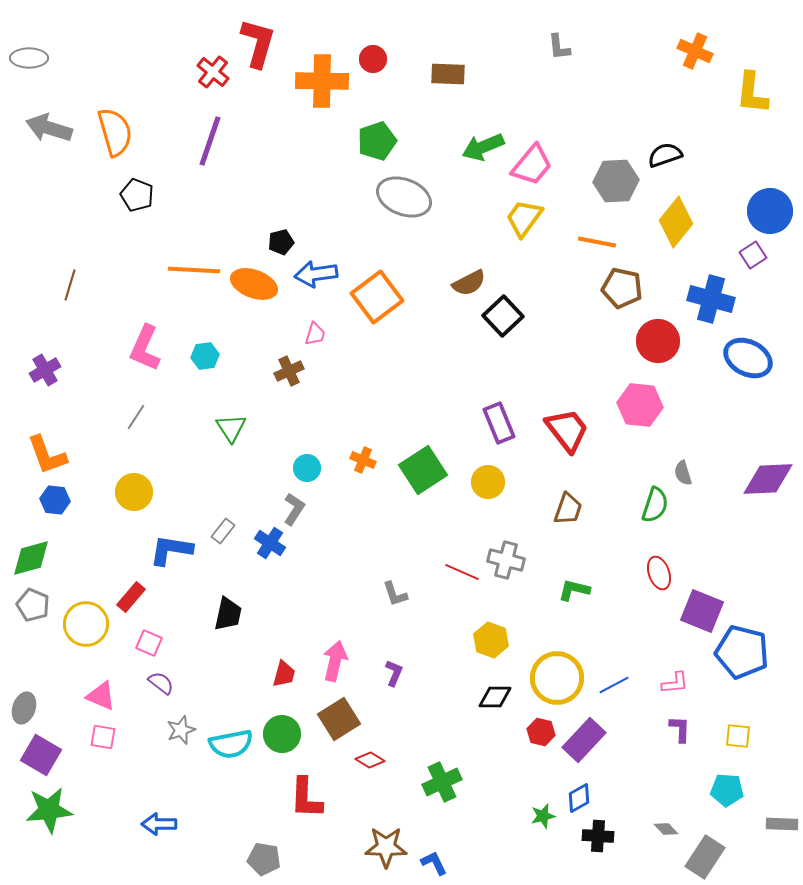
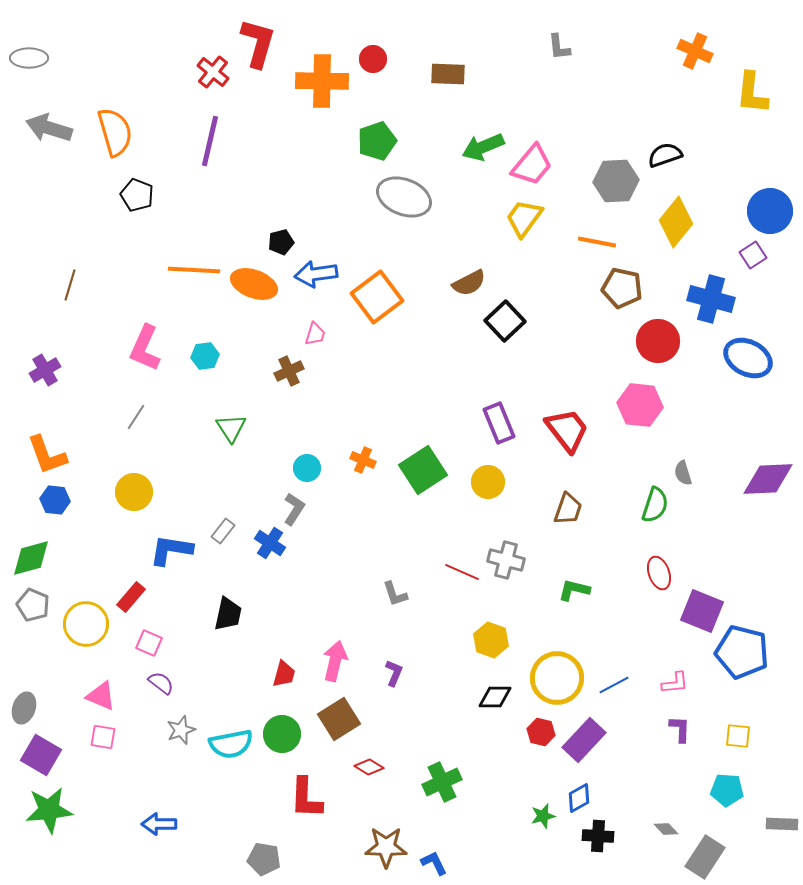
purple line at (210, 141): rotated 6 degrees counterclockwise
black square at (503, 316): moved 2 px right, 5 px down
red diamond at (370, 760): moved 1 px left, 7 px down
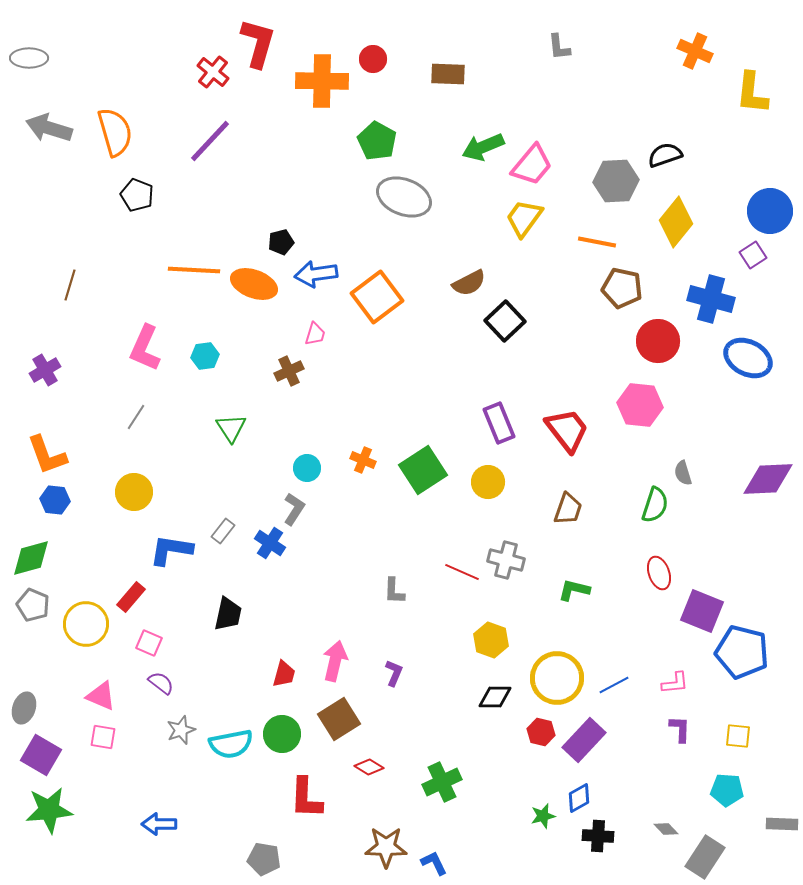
purple line at (210, 141): rotated 30 degrees clockwise
green pentagon at (377, 141): rotated 24 degrees counterclockwise
gray L-shape at (395, 594): moved 1 px left, 3 px up; rotated 20 degrees clockwise
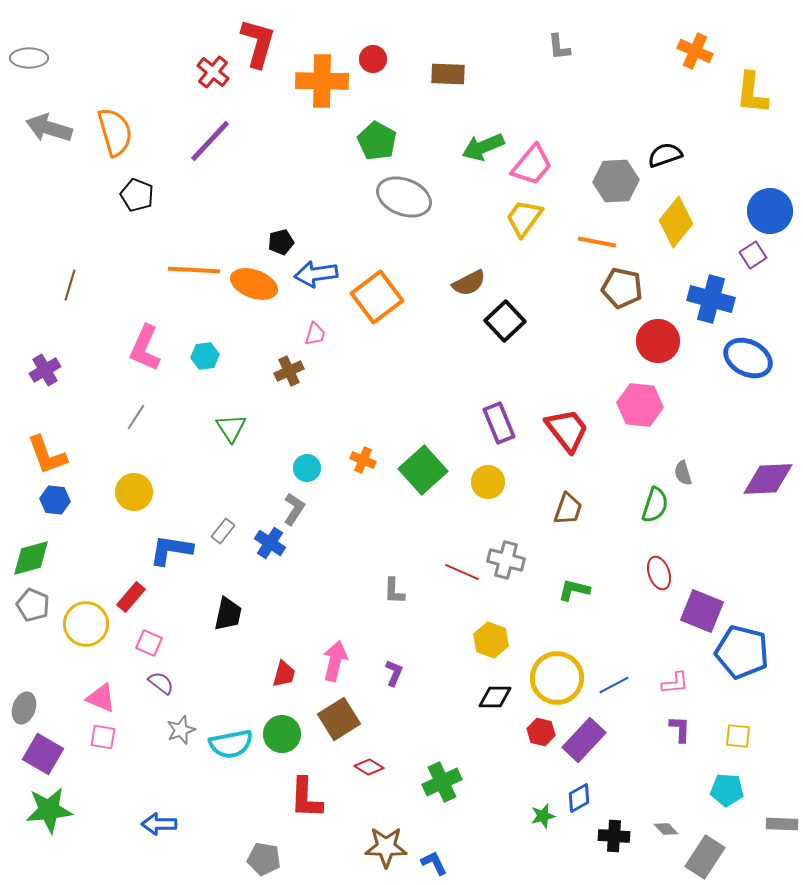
green square at (423, 470): rotated 9 degrees counterclockwise
pink triangle at (101, 696): moved 2 px down
purple square at (41, 755): moved 2 px right, 1 px up
black cross at (598, 836): moved 16 px right
